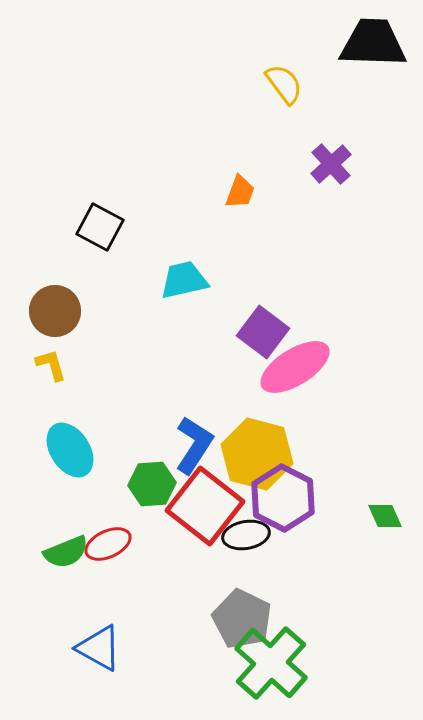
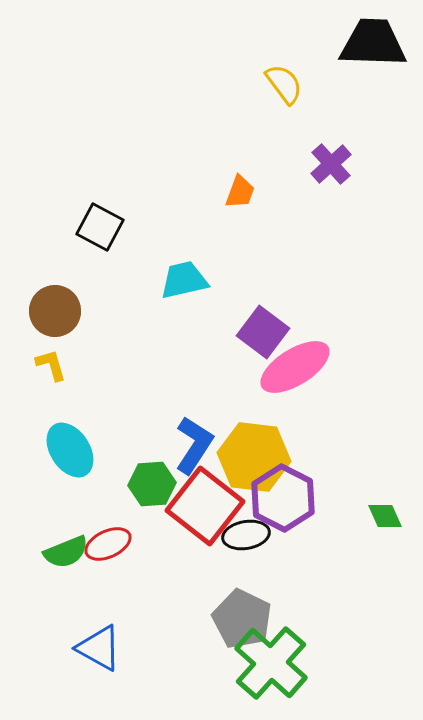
yellow hexagon: moved 3 px left, 3 px down; rotated 8 degrees counterclockwise
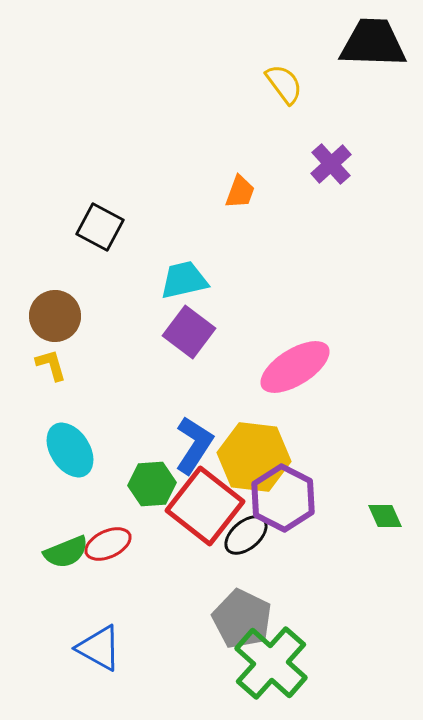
brown circle: moved 5 px down
purple square: moved 74 px left
black ellipse: rotated 30 degrees counterclockwise
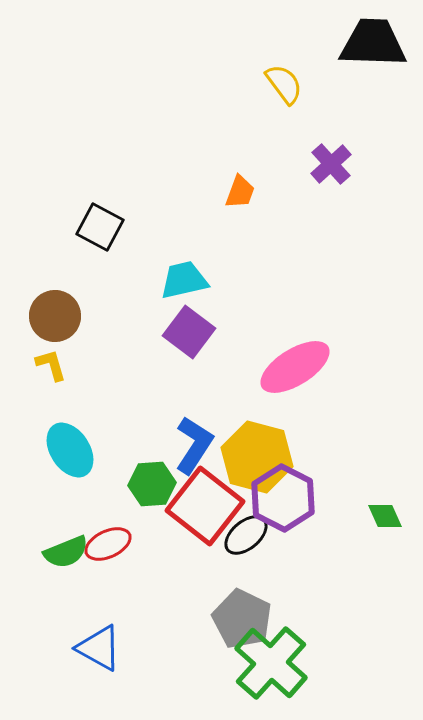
yellow hexagon: moved 3 px right; rotated 8 degrees clockwise
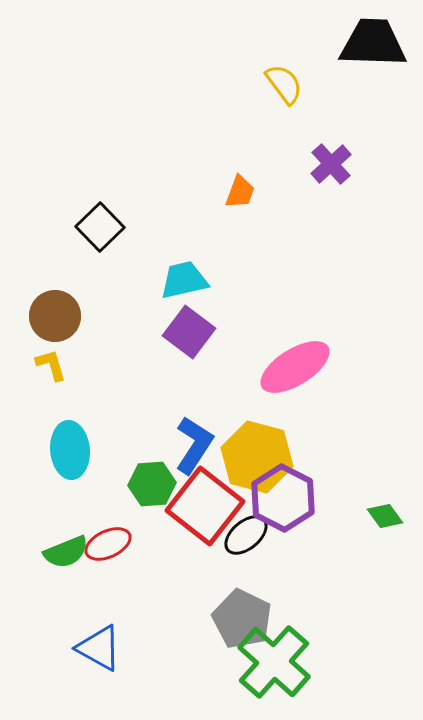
black square: rotated 18 degrees clockwise
cyan ellipse: rotated 28 degrees clockwise
green diamond: rotated 12 degrees counterclockwise
green cross: moved 3 px right, 1 px up
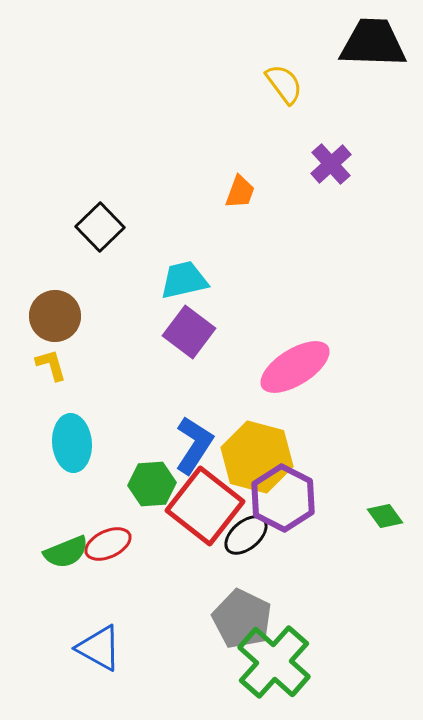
cyan ellipse: moved 2 px right, 7 px up
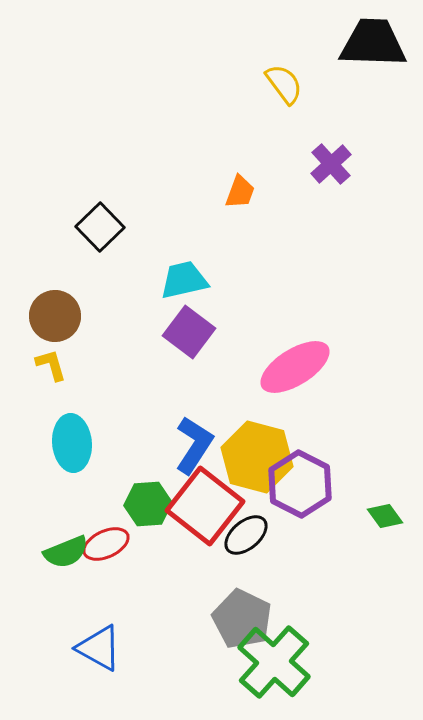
green hexagon: moved 4 px left, 20 px down
purple hexagon: moved 17 px right, 14 px up
red ellipse: moved 2 px left
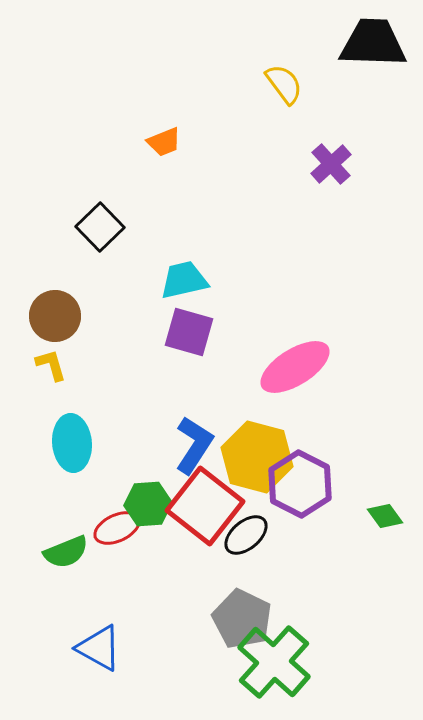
orange trapezoid: moved 76 px left, 50 px up; rotated 48 degrees clockwise
purple square: rotated 21 degrees counterclockwise
red ellipse: moved 11 px right, 16 px up
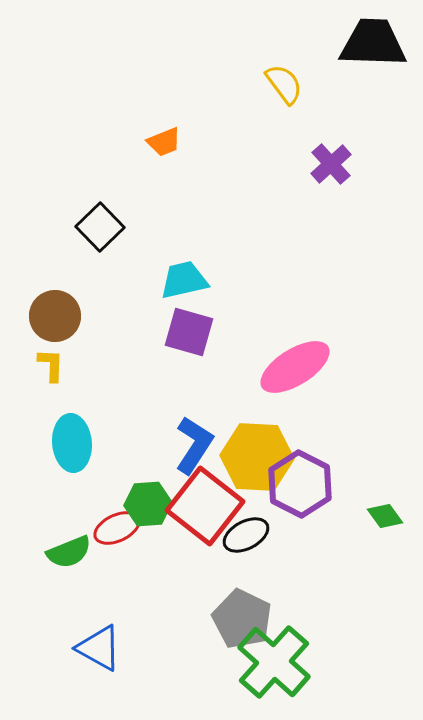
yellow L-shape: rotated 18 degrees clockwise
yellow hexagon: rotated 12 degrees counterclockwise
black ellipse: rotated 12 degrees clockwise
green semicircle: moved 3 px right
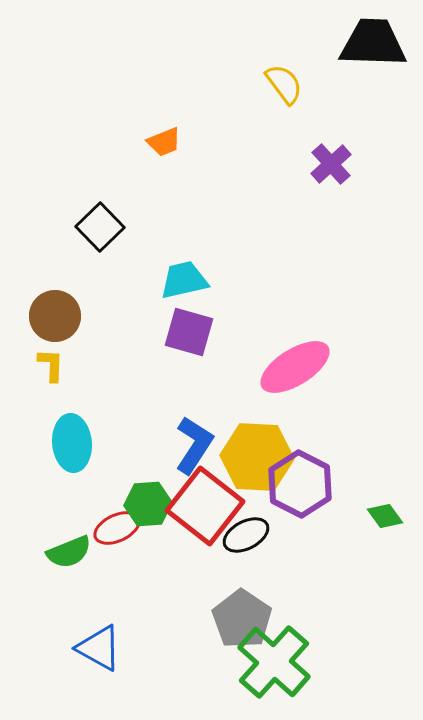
gray pentagon: rotated 8 degrees clockwise
